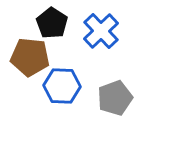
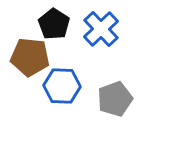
black pentagon: moved 2 px right, 1 px down
blue cross: moved 2 px up
gray pentagon: moved 1 px down
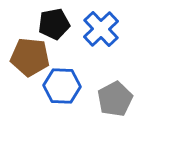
black pentagon: rotated 28 degrees clockwise
gray pentagon: rotated 8 degrees counterclockwise
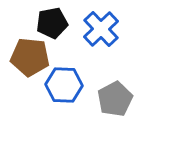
black pentagon: moved 2 px left, 1 px up
blue hexagon: moved 2 px right, 1 px up
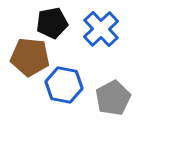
blue hexagon: rotated 9 degrees clockwise
gray pentagon: moved 2 px left, 1 px up
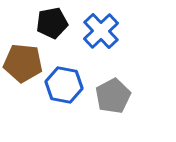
blue cross: moved 2 px down
brown pentagon: moved 7 px left, 6 px down
gray pentagon: moved 2 px up
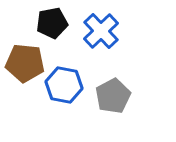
brown pentagon: moved 2 px right
